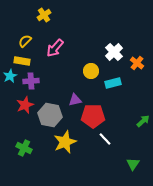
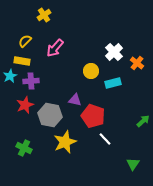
purple triangle: rotated 24 degrees clockwise
red pentagon: rotated 20 degrees clockwise
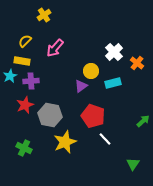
purple triangle: moved 6 px right, 14 px up; rotated 48 degrees counterclockwise
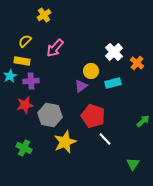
red star: rotated 12 degrees clockwise
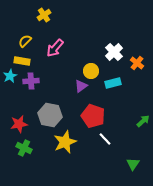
red star: moved 6 px left, 19 px down
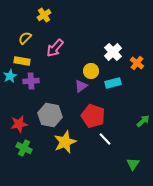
yellow semicircle: moved 3 px up
white cross: moved 1 px left
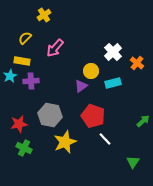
green triangle: moved 2 px up
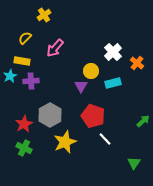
purple triangle: rotated 24 degrees counterclockwise
gray hexagon: rotated 20 degrees clockwise
red star: moved 5 px right; rotated 18 degrees counterclockwise
green triangle: moved 1 px right, 1 px down
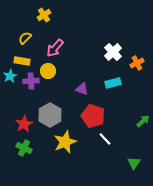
orange cross: rotated 24 degrees clockwise
yellow circle: moved 43 px left
purple triangle: moved 1 px right, 3 px down; rotated 40 degrees counterclockwise
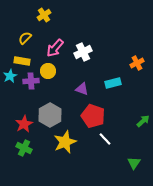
white cross: moved 30 px left; rotated 18 degrees clockwise
